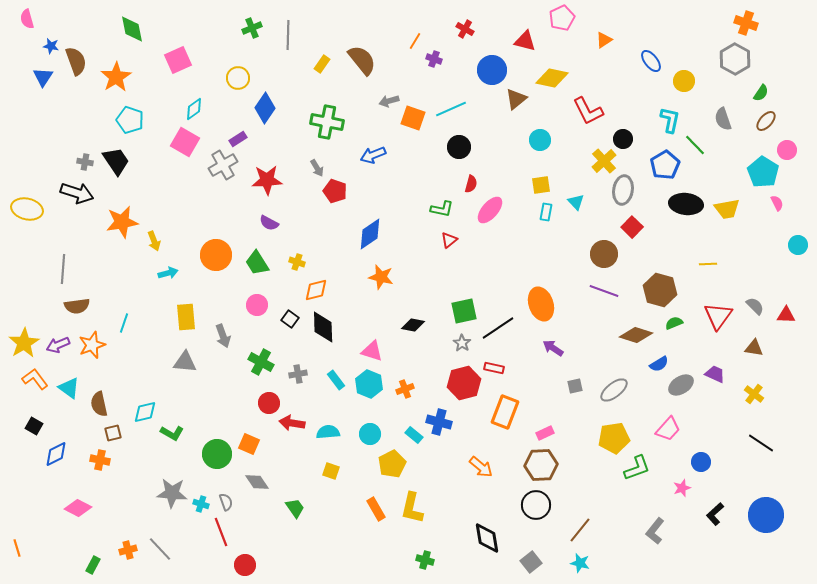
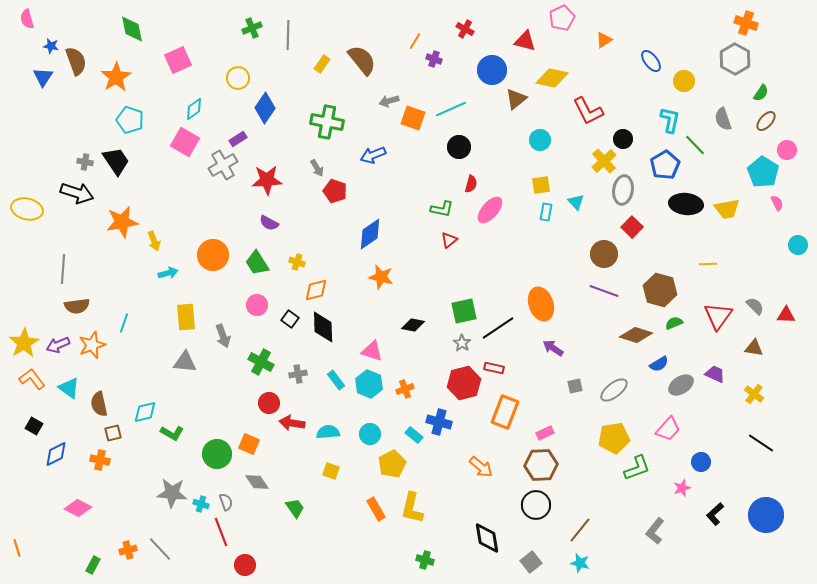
orange circle at (216, 255): moved 3 px left
orange L-shape at (35, 379): moved 3 px left
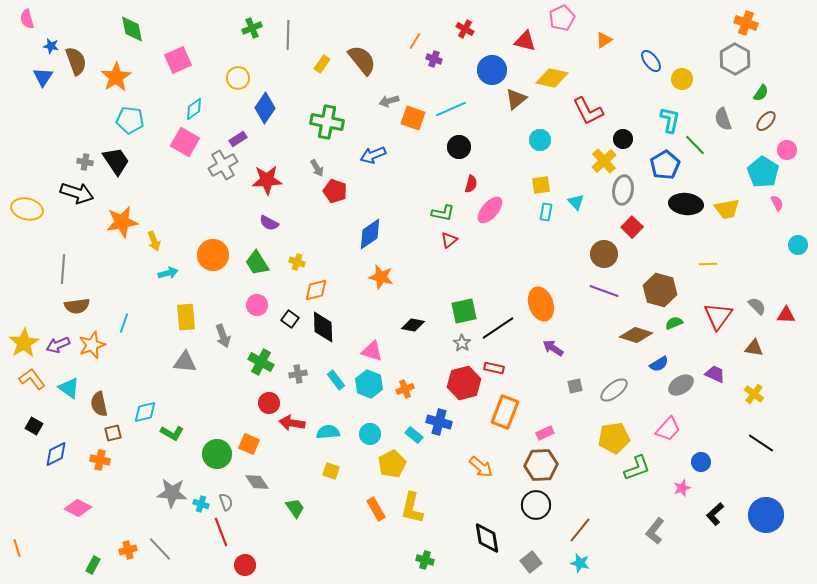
yellow circle at (684, 81): moved 2 px left, 2 px up
cyan pentagon at (130, 120): rotated 12 degrees counterclockwise
green L-shape at (442, 209): moved 1 px right, 4 px down
gray semicircle at (755, 306): moved 2 px right
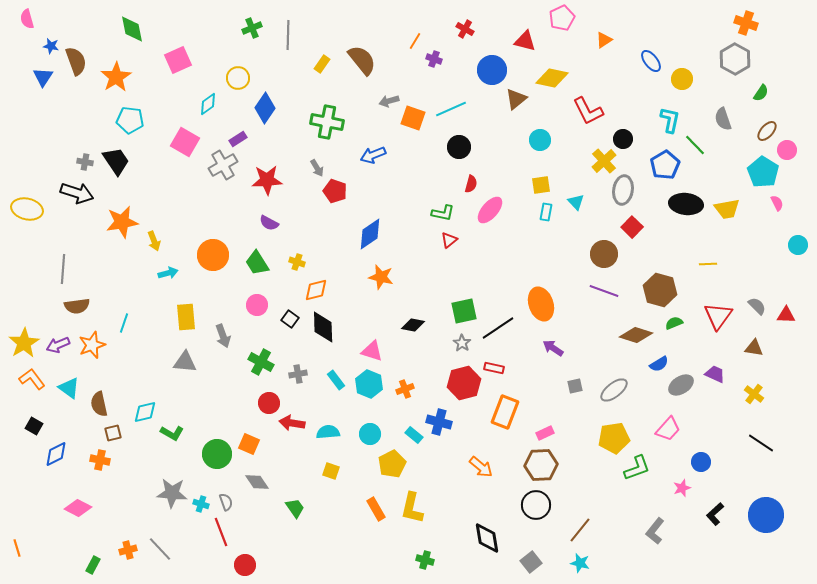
cyan diamond at (194, 109): moved 14 px right, 5 px up
brown ellipse at (766, 121): moved 1 px right, 10 px down
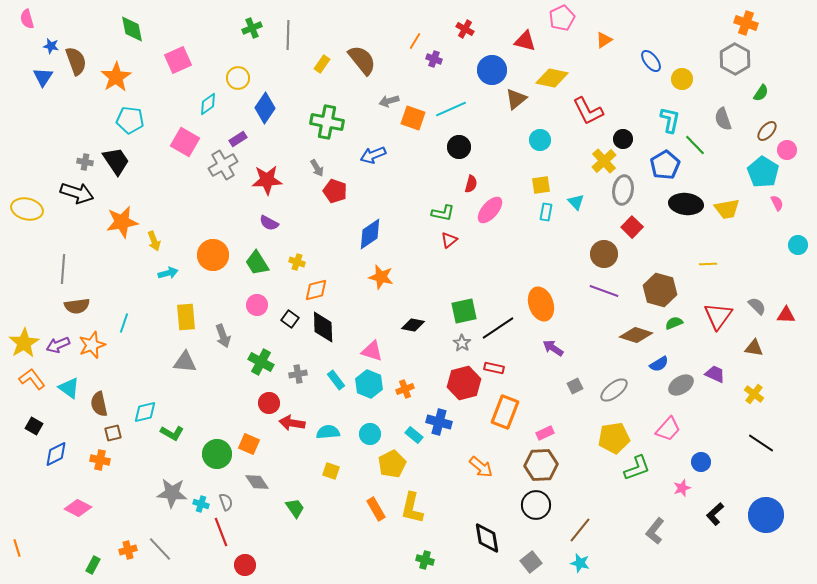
gray square at (575, 386): rotated 14 degrees counterclockwise
